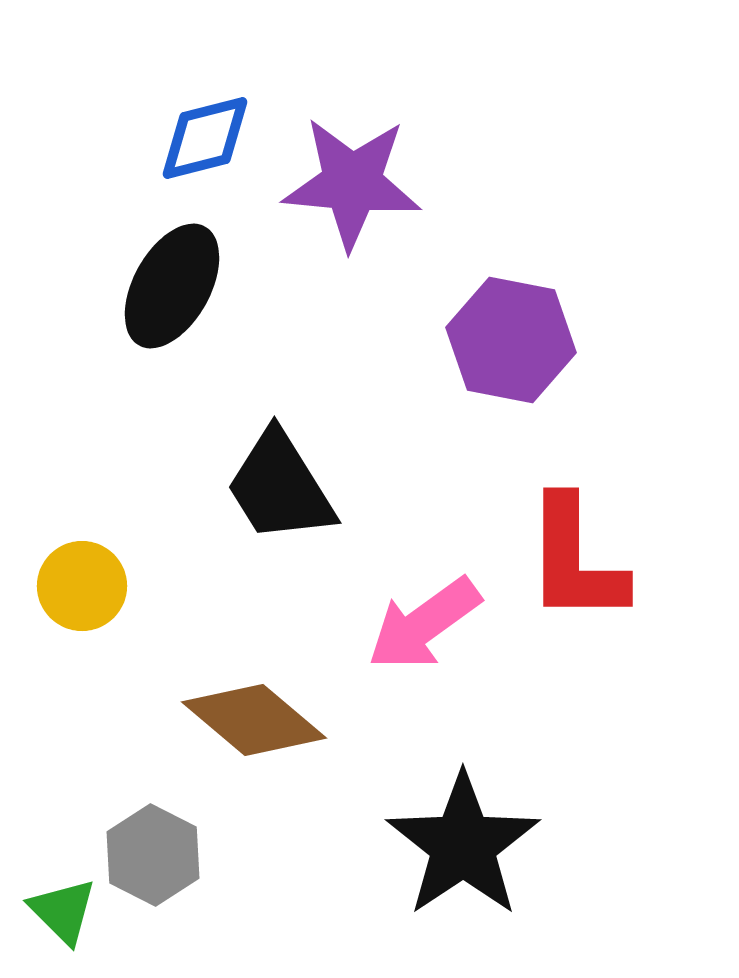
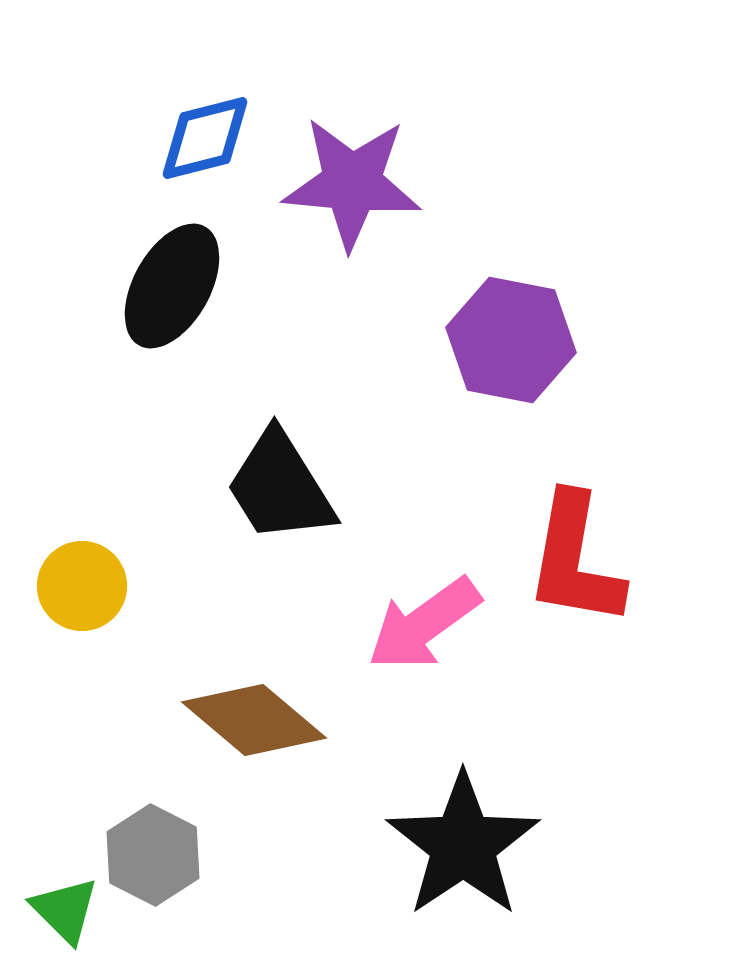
red L-shape: rotated 10 degrees clockwise
green triangle: moved 2 px right, 1 px up
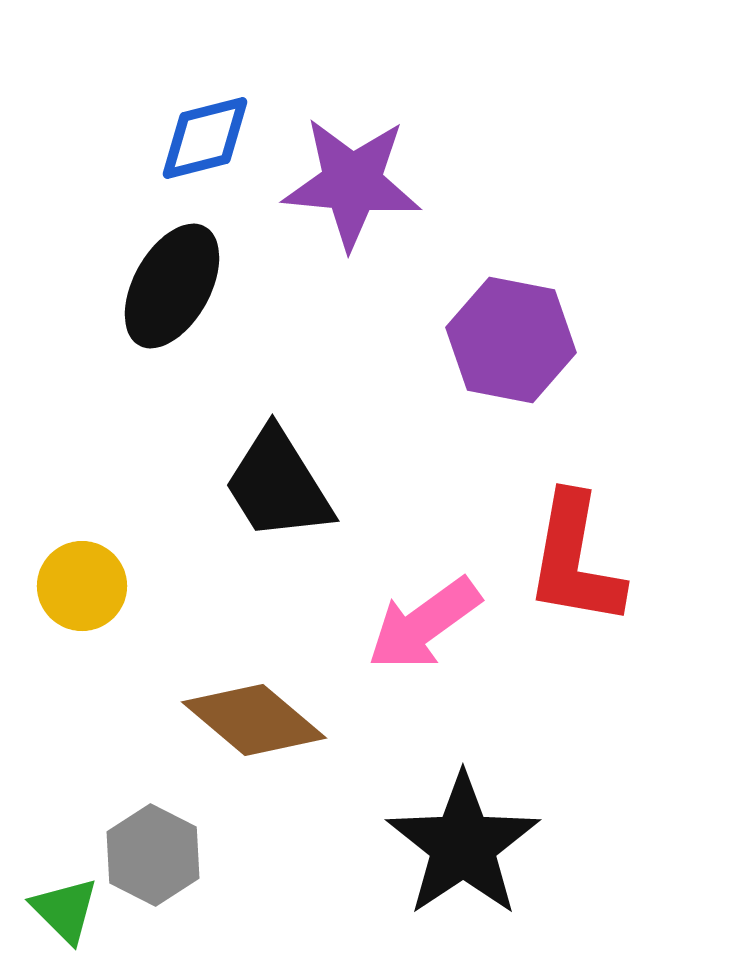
black trapezoid: moved 2 px left, 2 px up
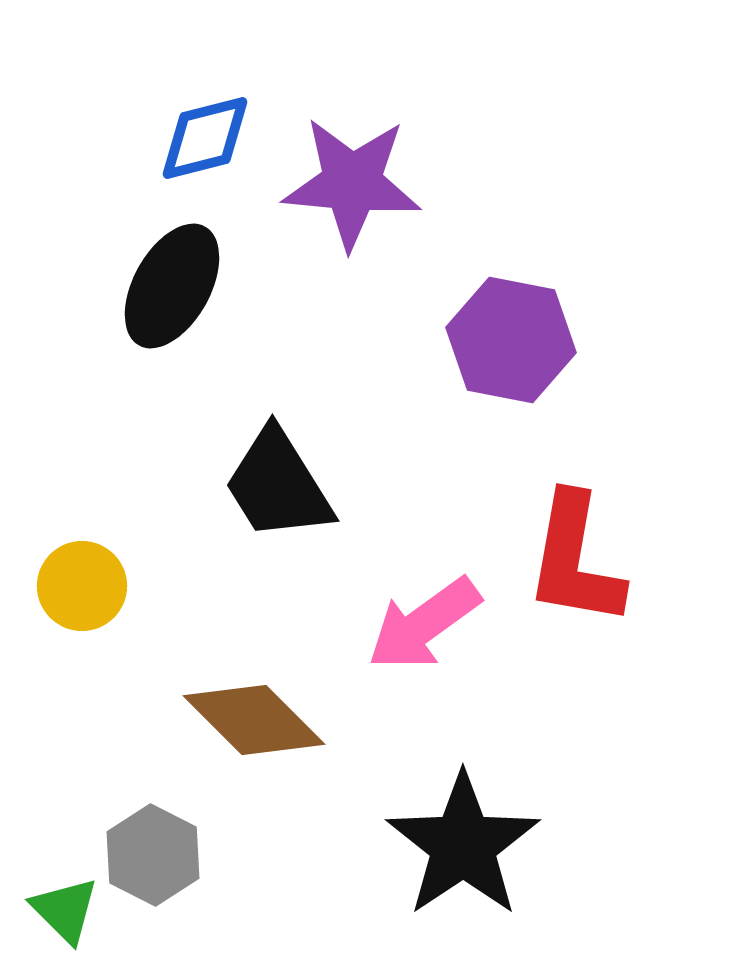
brown diamond: rotated 5 degrees clockwise
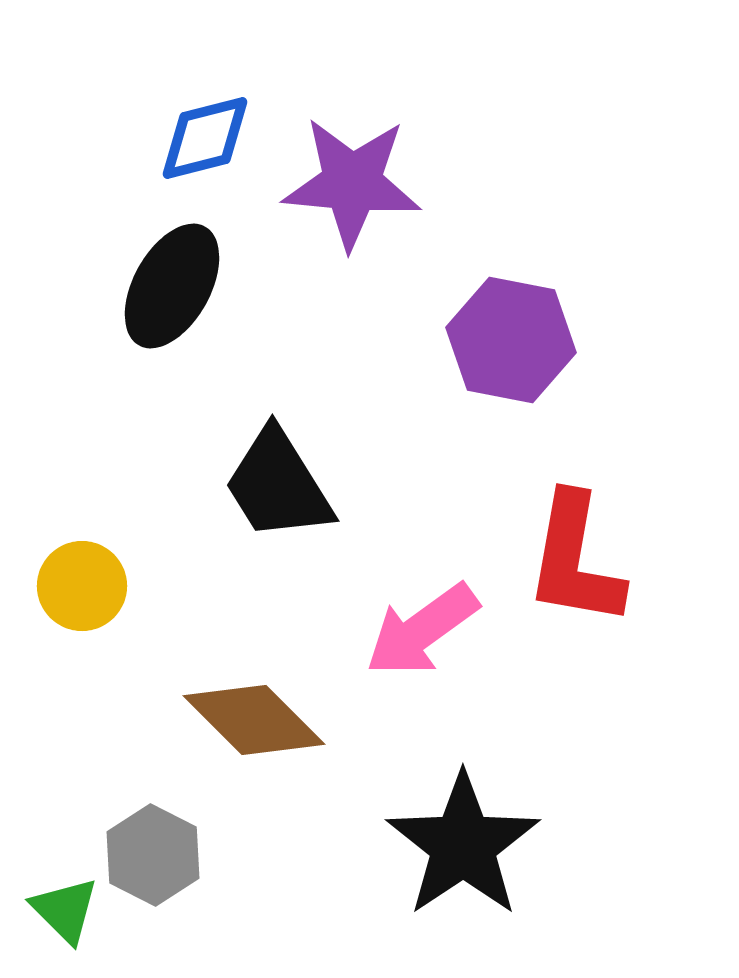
pink arrow: moved 2 px left, 6 px down
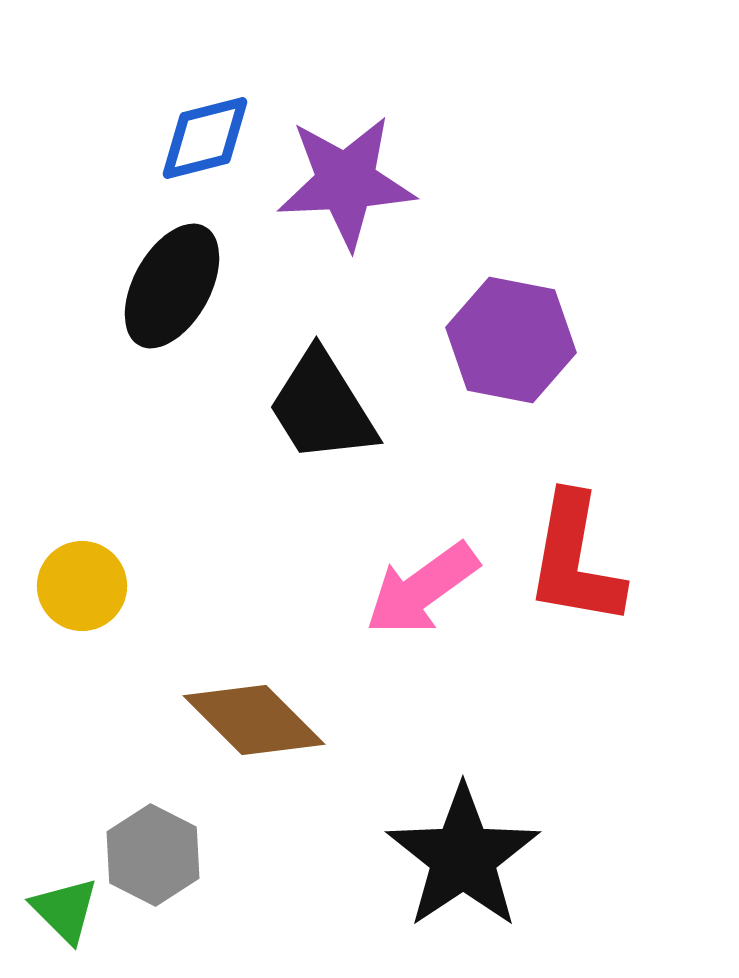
purple star: moved 6 px left, 1 px up; rotated 8 degrees counterclockwise
black trapezoid: moved 44 px right, 78 px up
pink arrow: moved 41 px up
black star: moved 12 px down
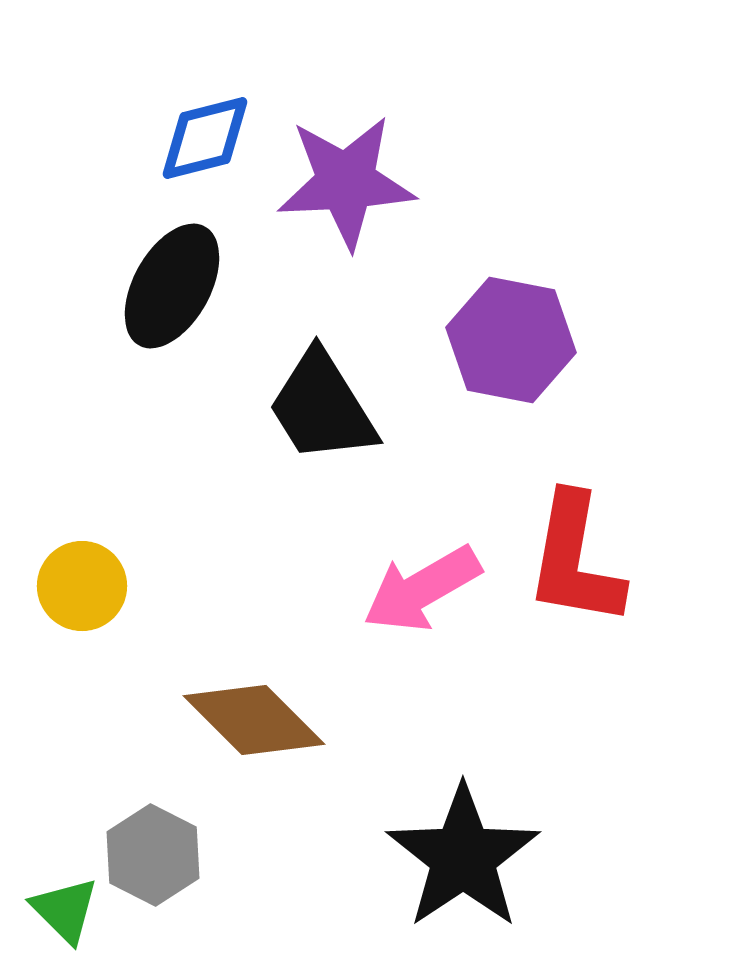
pink arrow: rotated 6 degrees clockwise
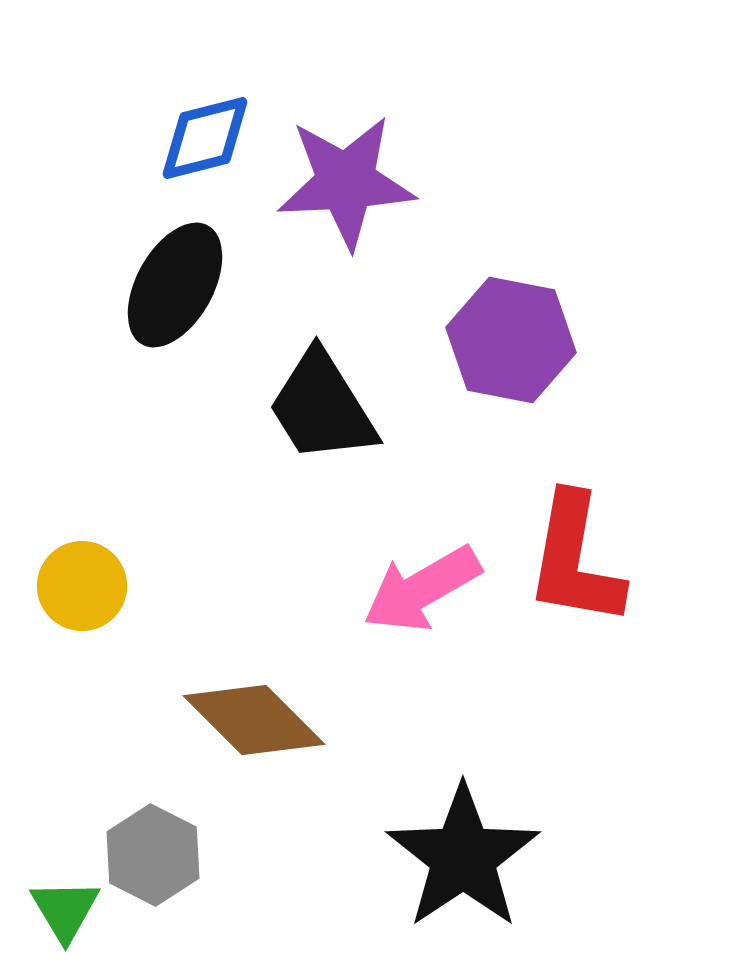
black ellipse: moved 3 px right, 1 px up
green triangle: rotated 14 degrees clockwise
